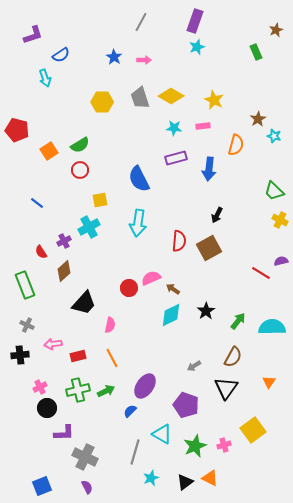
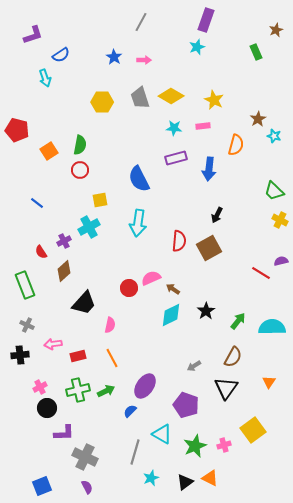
purple rectangle at (195, 21): moved 11 px right, 1 px up
green semicircle at (80, 145): rotated 48 degrees counterclockwise
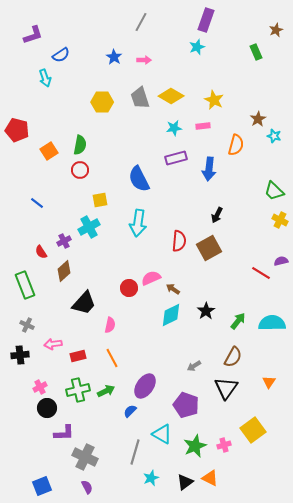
cyan star at (174, 128): rotated 14 degrees counterclockwise
cyan semicircle at (272, 327): moved 4 px up
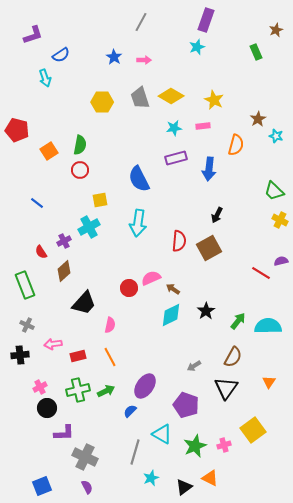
cyan star at (274, 136): moved 2 px right
cyan semicircle at (272, 323): moved 4 px left, 3 px down
orange line at (112, 358): moved 2 px left, 1 px up
black triangle at (185, 482): moved 1 px left, 5 px down
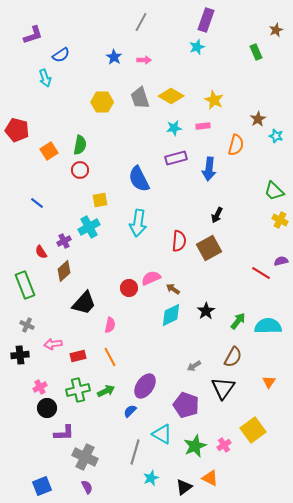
black triangle at (226, 388): moved 3 px left
pink cross at (224, 445): rotated 16 degrees counterclockwise
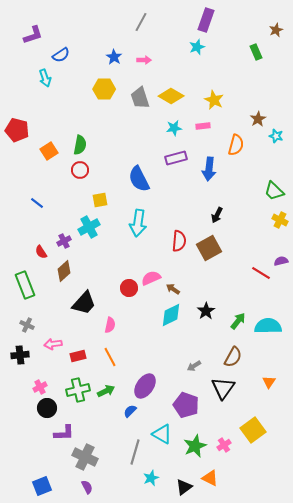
yellow hexagon at (102, 102): moved 2 px right, 13 px up
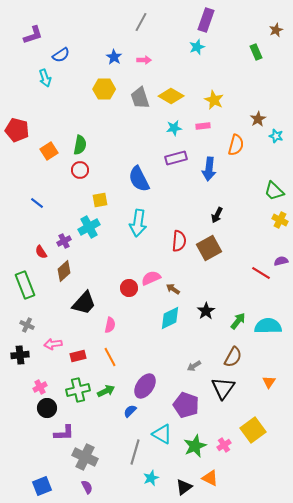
cyan diamond at (171, 315): moved 1 px left, 3 px down
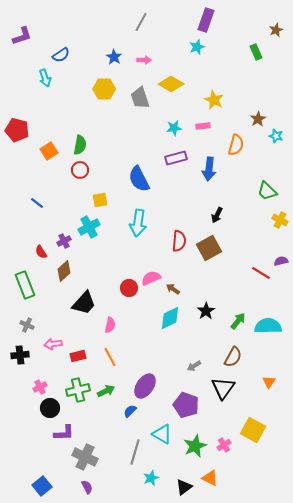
purple L-shape at (33, 35): moved 11 px left, 1 px down
yellow diamond at (171, 96): moved 12 px up
green trapezoid at (274, 191): moved 7 px left
black circle at (47, 408): moved 3 px right
yellow square at (253, 430): rotated 25 degrees counterclockwise
blue square at (42, 486): rotated 18 degrees counterclockwise
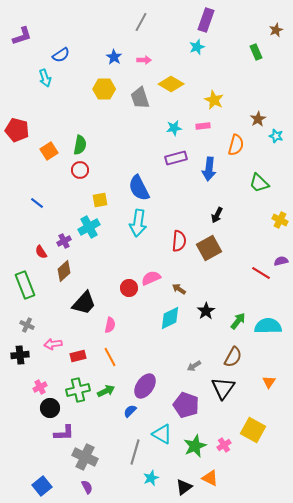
blue semicircle at (139, 179): moved 9 px down
green trapezoid at (267, 191): moved 8 px left, 8 px up
brown arrow at (173, 289): moved 6 px right
